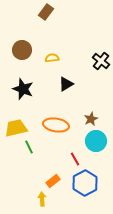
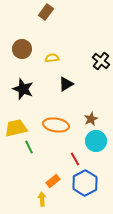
brown circle: moved 1 px up
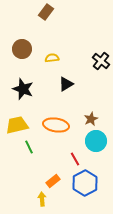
yellow trapezoid: moved 1 px right, 3 px up
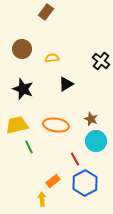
brown star: rotated 24 degrees counterclockwise
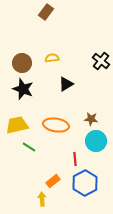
brown circle: moved 14 px down
brown star: rotated 16 degrees counterclockwise
green line: rotated 32 degrees counterclockwise
red line: rotated 24 degrees clockwise
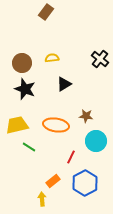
black cross: moved 1 px left, 2 px up
black triangle: moved 2 px left
black star: moved 2 px right
brown star: moved 5 px left, 3 px up
red line: moved 4 px left, 2 px up; rotated 32 degrees clockwise
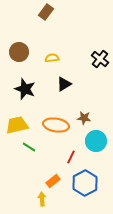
brown circle: moved 3 px left, 11 px up
brown star: moved 2 px left, 2 px down
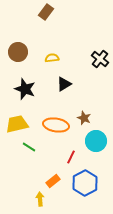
brown circle: moved 1 px left
brown star: rotated 16 degrees clockwise
yellow trapezoid: moved 1 px up
yellow arrow: moved 2 px left
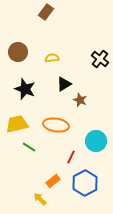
brown star: moved 4 px left, 18 px up
yellow arrow: rotated 40 degrees counterclockwise
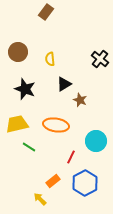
yellow semicircle: moved 2 px left, 1 px down; rotated 88 degrees counterclockwise
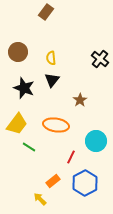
yellow semicircle: moved 1 px right, 1 px up
black triangle: moved 12 px left, 4 px up; rotated 21 degrees counterclockwise
black star: moved 1 px left, 1 px up
brown star: rotated 16 degrees clockwise
yellow trapezoid: rotated 140 degrees clockwise
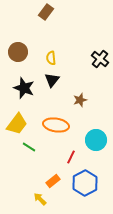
brown star: rotated 16 degrees clockwise
cyan circle: moved 1 px up
